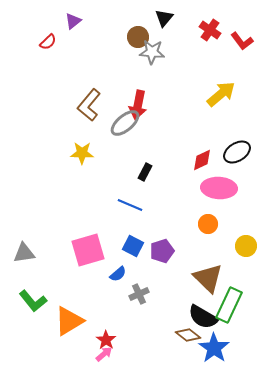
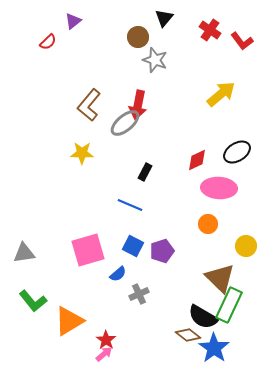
gray star: moved 3 px right, 8 px down; rotated 15 degrees clockwise
red diamond: moved 5 px left
brown triangle: moved 12 px right
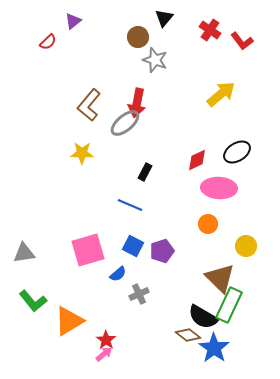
red arrow: moved 1 px left, 2 px up
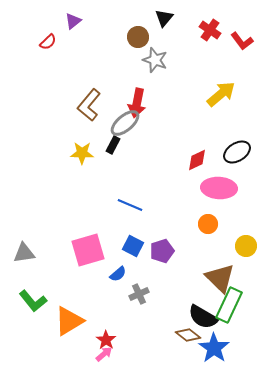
black rectangle: moved 32 px left, 27 px up
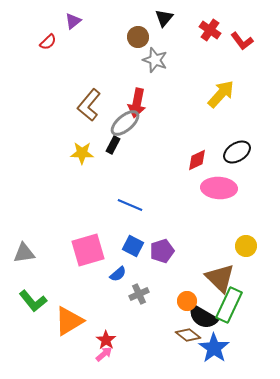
yellow arrow: rotated 8 degrees counterclockwise
orange circle: moved 21 px left, 77 px down
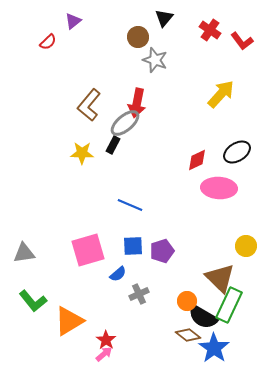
blue square: rotated 30 degrees counterclockwise
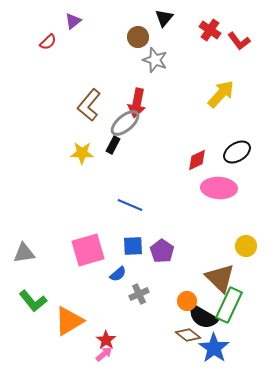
red L-shape: moved 3 px left
purple pentagon: rotated 20 degrees counterclockwise
